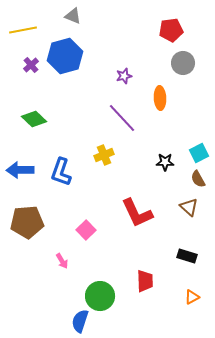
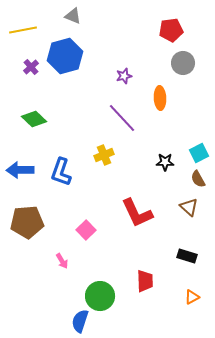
purple cross: moved 2 px down
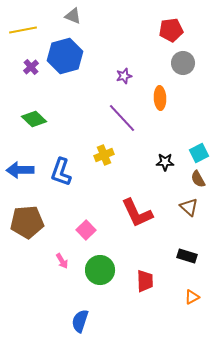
green circle: moved 26 px up
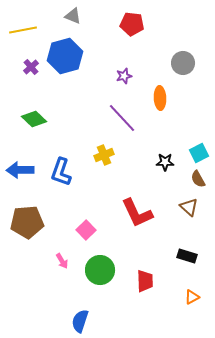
red pentagon: moved 39 px left, 6 px up; rotated 15 degrees clockwise
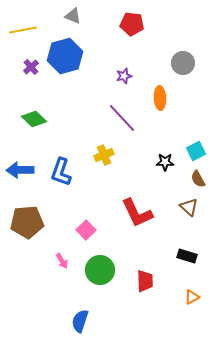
cyan square: moved 3 px left, 2 px up
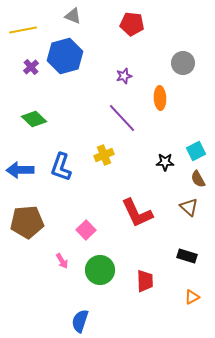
blue L-shape: moved 5 px up
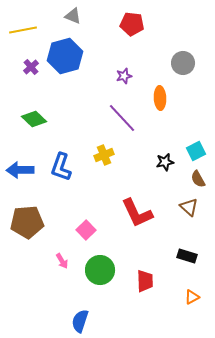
black star: rotated 12 degrees counterclockwise
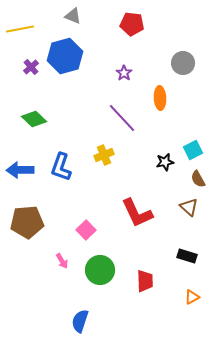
yellow line: moved 3 px left, 1 px up
purple star: moved 3 px up; rotated 21 degrees counterclockwise
cyan square: moved 3 px left, 1 px up
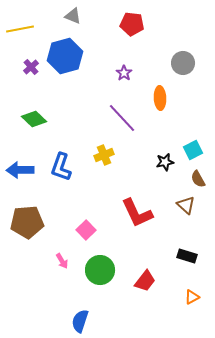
brown triangle: moved 3 px left, 2 px up
red trapezoid: rotated 40 degrees clockwise
